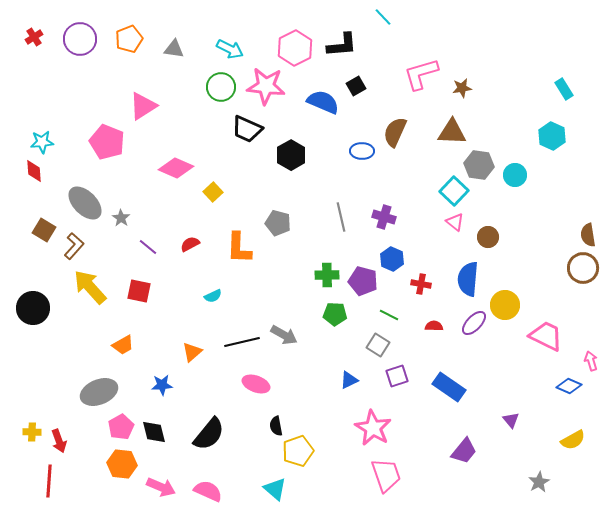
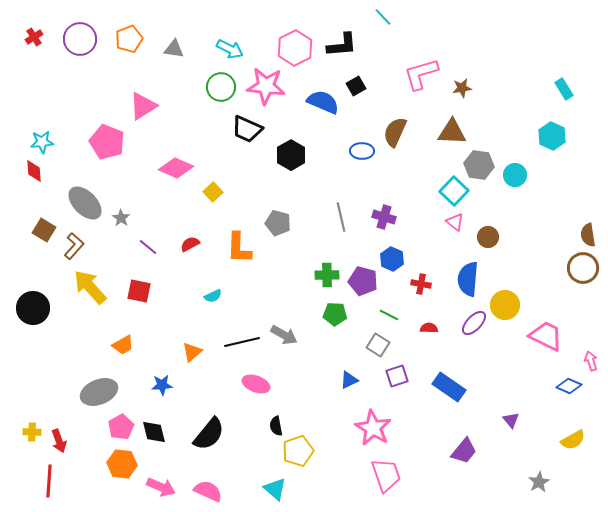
red semicircle at (434, 326): moved 5 px left, 2 px down
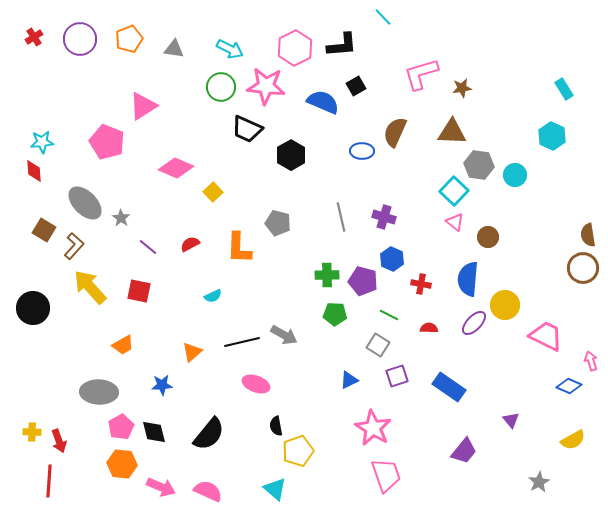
gray ellipse at (99, 392): rotated 24 degrees clockwise
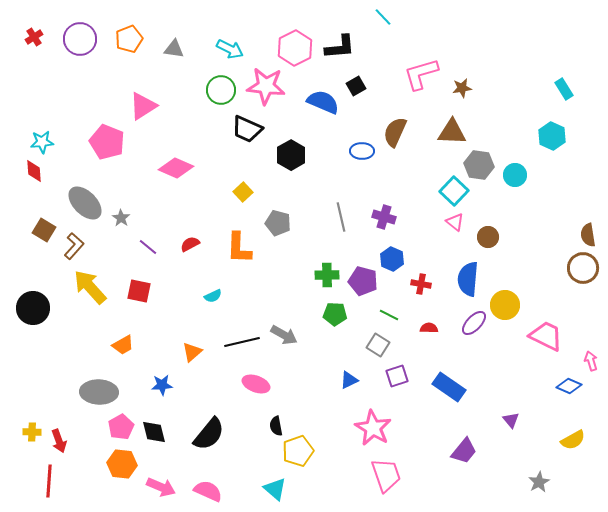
black L-shape at (342, 45): moved 2 px left, 2 px down
green circle at (221, 87): moved 3 px down
yellow square at (213, 192): moved 30 px right
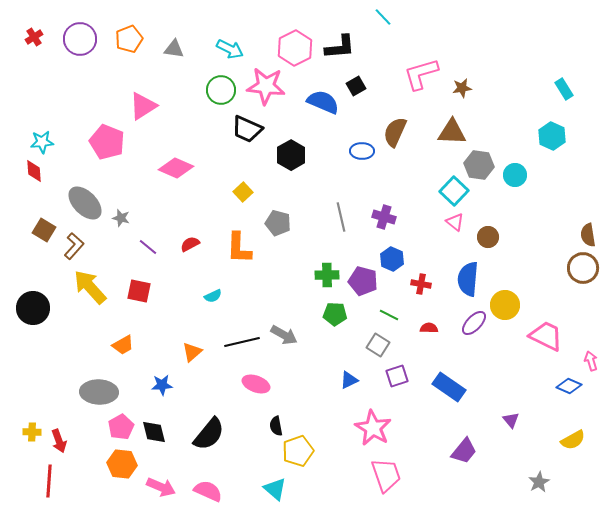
gray star at (121, 218): rotated 18 degrees counterclockwise
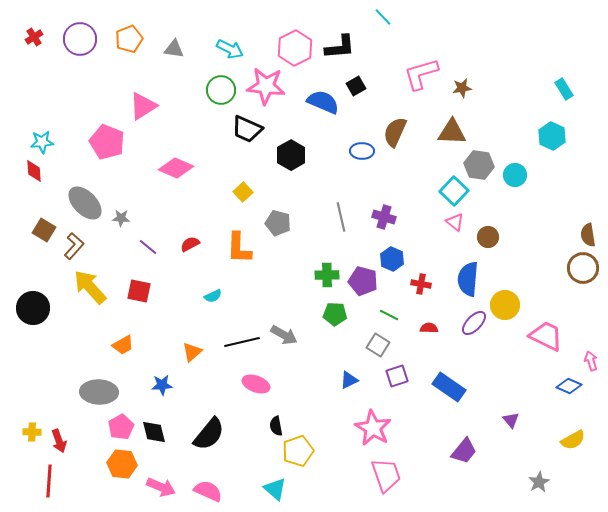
gray star at (121, 218): rotated 12 degrees counterclockwise
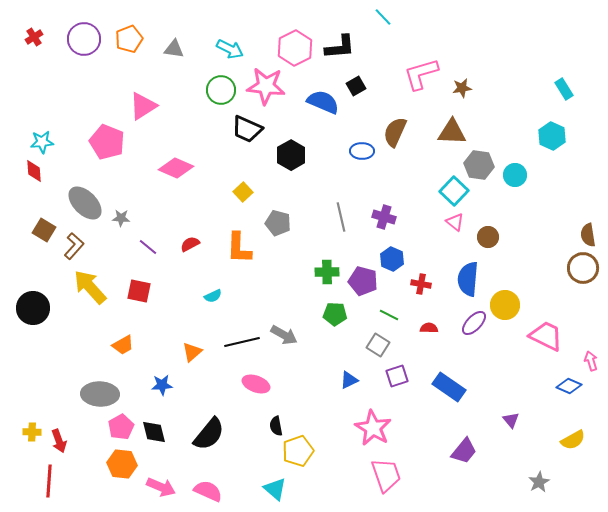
purple circle at (80, 39): moved 4 px right
green cross at (327, 275): moved 3 px up
gray ellipse at (99, 392): moved 1 px right, 2 px down
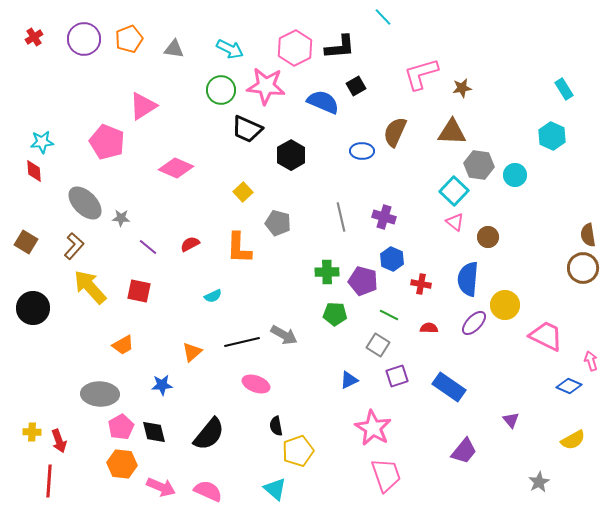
brown square at (44, 230): moved 18 px left, 12 px down
